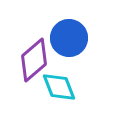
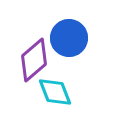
cyan diamond: moved 4 px left, 5 px down
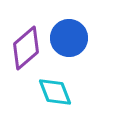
purple diamond: moved 8 px left, 12 px up
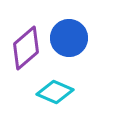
cyan diamond: rotated 45 degrees counterclockwise
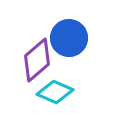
purple diamond: moved 11 px right, 12 px down
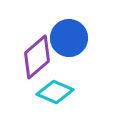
purple diamond: moved 3 px up
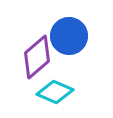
blue circle: moved 2 px up
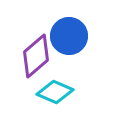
purple diamond: moved 1 px left, 1 px up
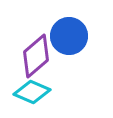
cyan diamond: moved 23 px left
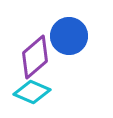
purple diamond: moved 1 px left, 1 px down
